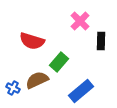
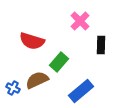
black rectangle: moved 4 px down
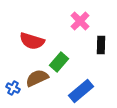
brown semicircle: moved 2 px up
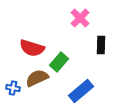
pink cross: moved 3 px up
red semicircle: moved 7 px down
blue cross: rotated 16 degrees counterclockwise
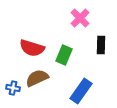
green rectangle: moved 5 px right, 7 px up; rotated 18 degrees counterclockwise
blue rectangle: rotated 15 degrees counterclockwise
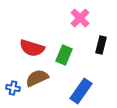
black rectangle: rotated 12 degrees clockwise
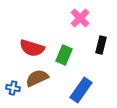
blue rectangle: moved 1 px up
